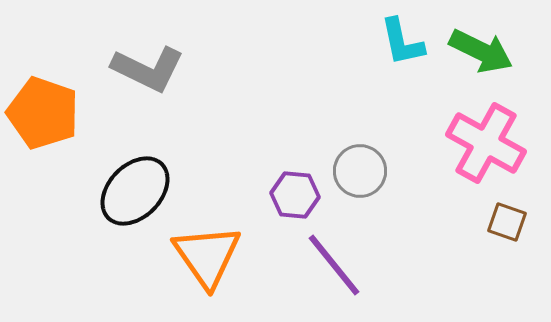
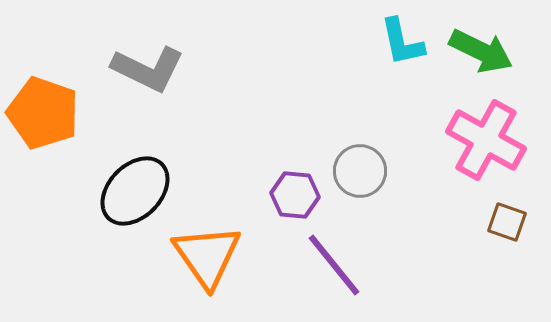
pink cross: moved 3 px up
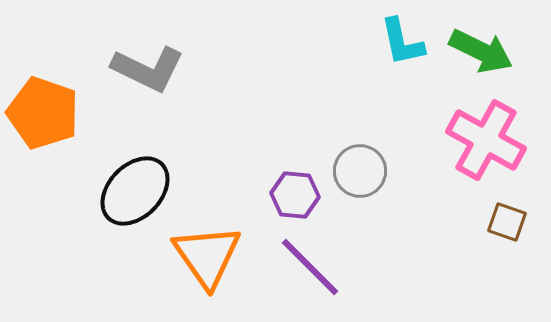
purple line: moved 24 px left, 2 px down; rotated 6 degrees counterclockwise
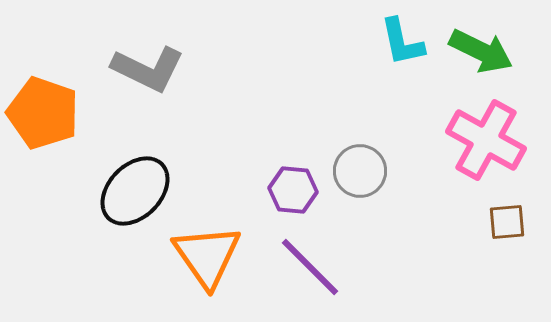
purple hexagon: moved 2 px left, 5 px up
brown square: rotated 24 degrees counterclockwise
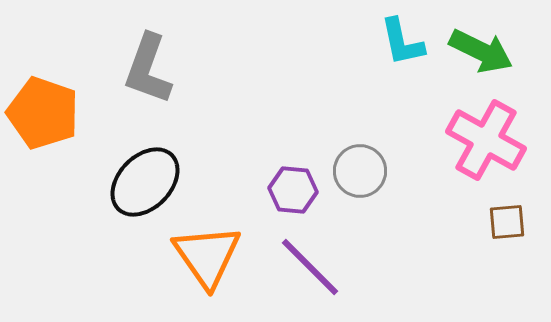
gray L-shape: rotated 84 degrees clockwise
black ellipse: moved 10 px right, 9 px up
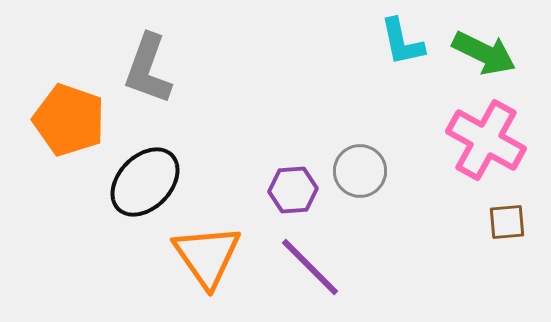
green arrow: moved 3 px right, 2 px down
orange pentagon: moved 26 px right, 7 px down
purple hexagon: rotated 9 degrees counterclockwise
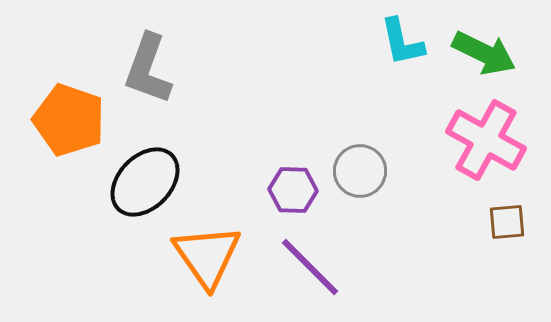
purple hexagon: rotated 6 degrees clockwise
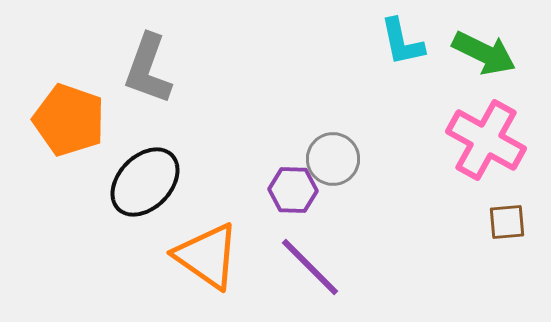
gray circle: moved 27 px left, 12 px up
orange triangle: rotated 20 degrees counterclockwise
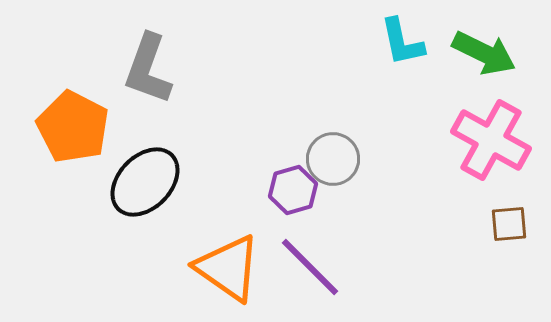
orange pentagon: moved 4 px right, 7 px down; rotated 8 degrees clockwise
pink cross: moved 5 px right
purple hexagon: rotated 18 degrees counterclockwise
brown square: moved 2 px right, 2 px down
orange triangle: moved 21 px right, 12 px down
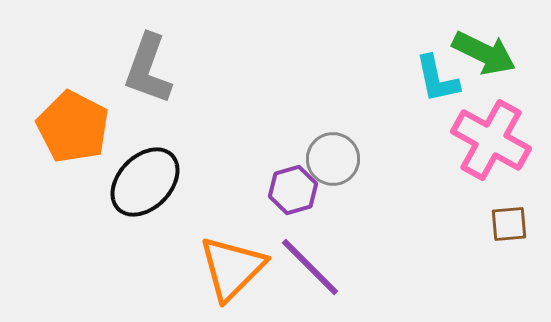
cyan L-shape: moved 35 px right, 37 px down
orange triangle: moved 4 px right; rotated 40 degrees clockwise
